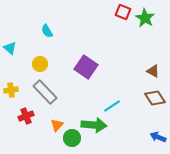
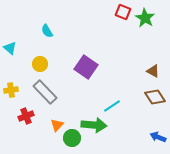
brown diamond: moved 1 px up
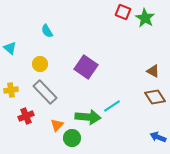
green arrow: moved 6 px left, 8 px up
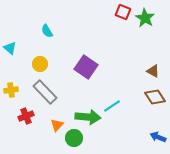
green circle: moved 2 px right
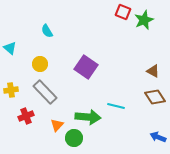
green star: moved 1 px left, 2 px down; rotated 18 degrees clockwise
cyan line: moved 4 px right; rotated 48 degrees clockwise
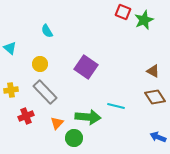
orange triangle: moved 2 px up
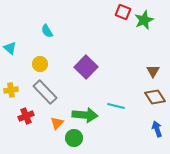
purple square: rotated 10 degrees clockwise
brown triangle: rotated 32 degrees clockwise
green arrow: moved 3 px left, 2 px up
blue arrow: moved 1 px left, 8 px up; rotated 49 degrees clockwise
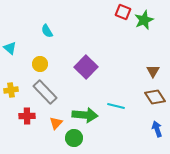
red cross: moved 1 px right; rotated 21 degrees clockwise
orange triangle: moved 1 px left
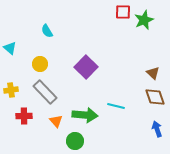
red square: rotated 21 degrees counterclockwise
brown triangle: moved 2 px down; rotated 16 degrees counterclockwise
brown diamond: rotated 15 degrees clockwise
red cross: moved 3 px left
orange triangle: moved 2 px up; rotated 24 degrees counterclockwise
green circle: moved 1 px right, 3 px down
